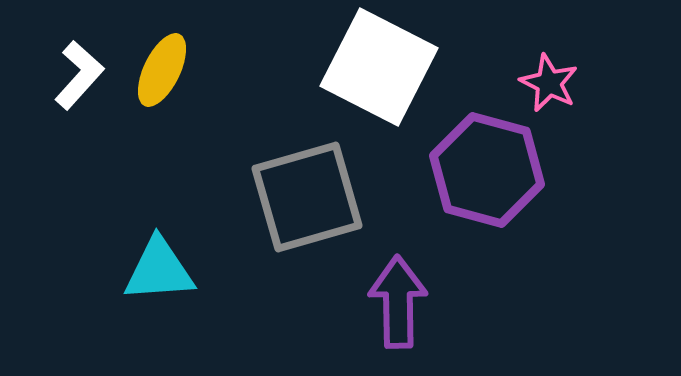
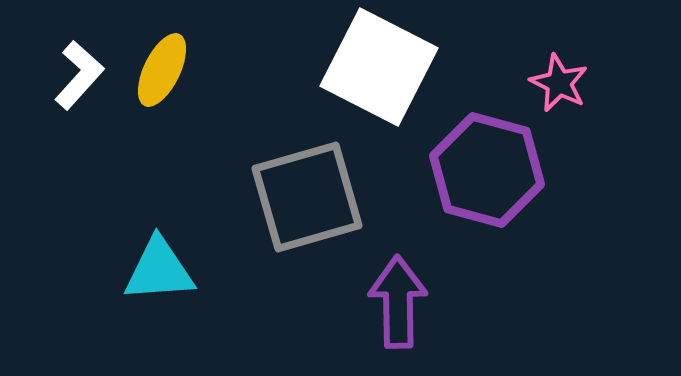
pink star: moved 10 px right
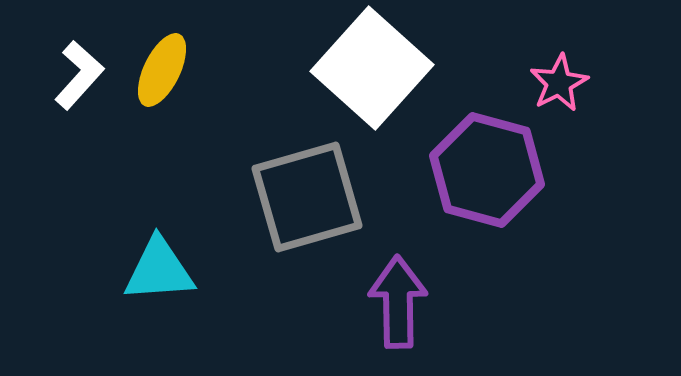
white square: moved 7 px left, 1 px down; rotated 15 degrees clockwise
pink star: rotated 18 degrees clockwise
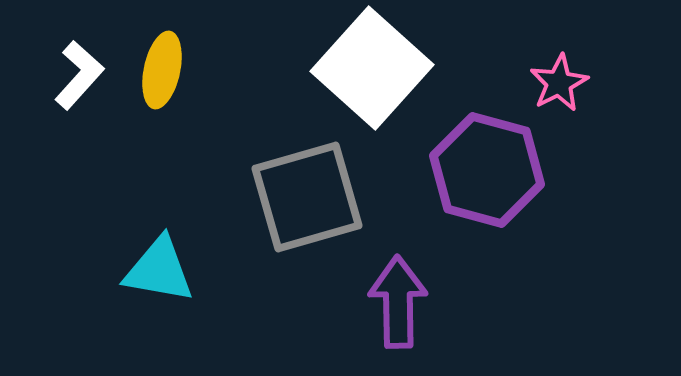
yellow ellipse: rotated 14 degrees counterclockwise
cyan triangle: rotated 14 degrees clockwise
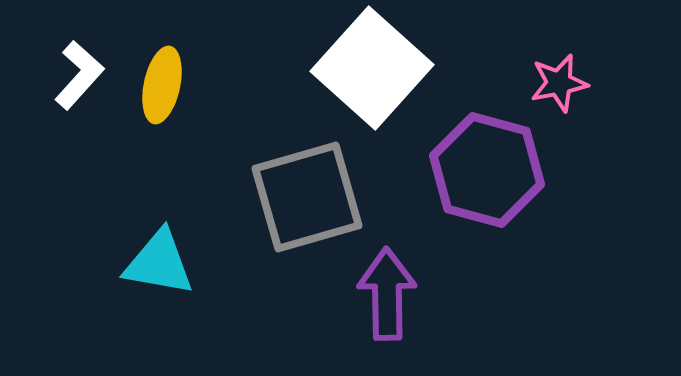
yellow ellipse: moved 15 px down
pink star: rotated 16 degrees clockwise
cyan triangle: moved 7 px up
purple arrow: moved 11 px left, 8 px up
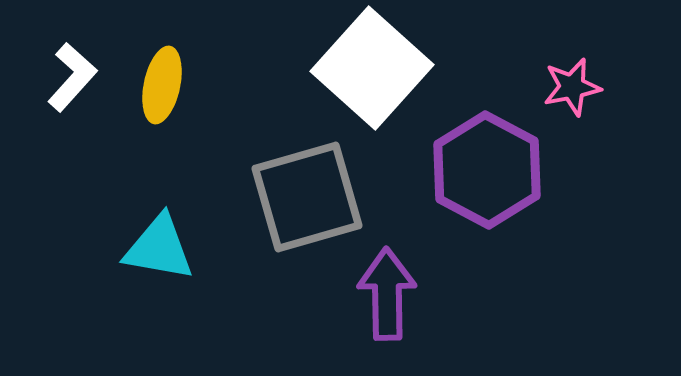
white L-shape: moved 7 px left, 2 px down
pink star: moved 13 px right, 4 px down
purple hexagon: rotated 13 degrees clockwise
cyan triangle: moved 15 px up
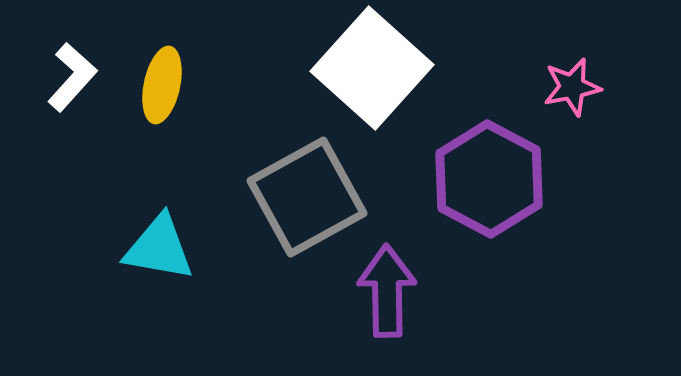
purple hexagon: moved 2 px right, 9 px down
gray square: rotated 13 degrees counterclockwise
purple arrow: moved 3 px up
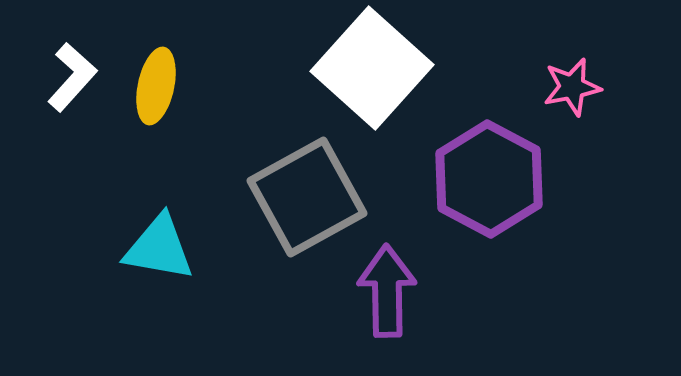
yellow ellipse: moved 6 px left, 1 px down
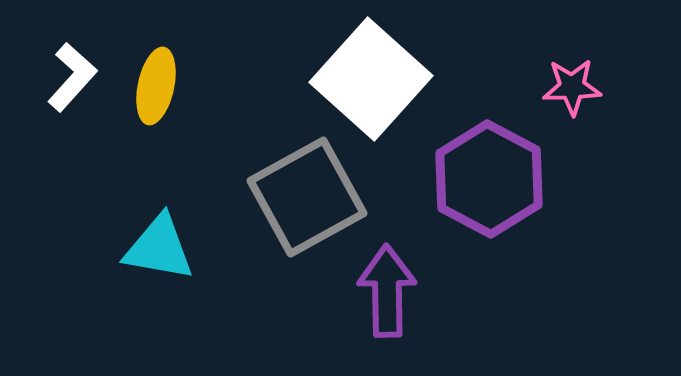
white square: moved 1 px left, 11 px down
pink star: rotated 10 degrees clockwise
